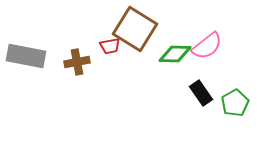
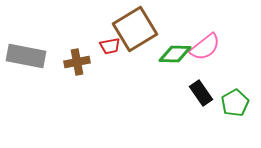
brown square: rotated 27 degrees clockwise
pink semicircle: moved 2 px left, 1 px down
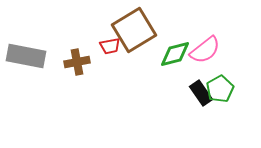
brown square: moved 1 px left, 1 px down
pink semicircle: moved 3 px down
green diamond: rotated 16 degrees counterclockwise
green pentagon: moved 15 px left, 14 px up
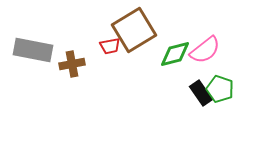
gray rectangle: moved 7 px right, 6 px up
brown cross: moved 5 px left, 2 px down
green pentagon: rotated 24 degrees counterclockwise
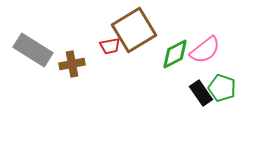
gray rectangle: rotated 21 degrees clockwise
green diamond: rotated 12 degrees counterclockwise
green pentagon: moved 2 px right, 1 px up
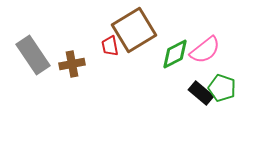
red trapezoid: rotated 90 degrees clockwise
gray rectangle: moved 5 px down; rotated 24 degrees clockwise
black rectangle: rotated 15 degrees counterclockwise
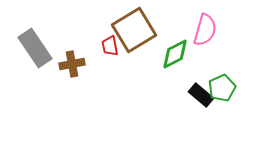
pink semicircle: moved 20 px up; rotated 36 degrees counterclockwise
gray rectangle: moved 2 px right, 7 px up
green pentagon: rotated 28 degrees clockwise
black rectangle: moved 2 px down
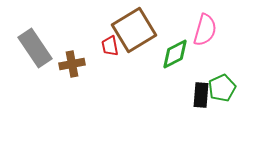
black rectangle: rotated 55 degrees clockwise
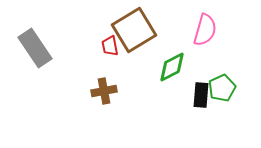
green diamond: moved 3 px left, 13 px down
brown cross: moved 32 px right, 27 px down
